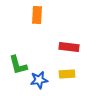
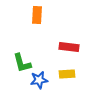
green L-shape: moved 4 px right, 2 px up
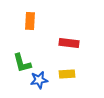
orange rectangle: moved 7 px left, 6 px down
red rectangle: moved 4 px up
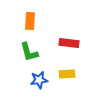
green L-shape: moved 7 px right, 11 px up
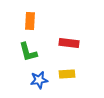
green L-shape: moved 1 px left
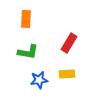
orange rectangle: moved 4 px left, 2 px up
red rectangle: rotated 66 degrees counterclockwise
green L-shape: rotated 65 degrees counterclockwise
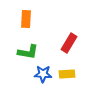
blue star: moved 4 px right, 6 px up; rotated 12 degrees clockwise
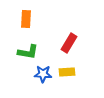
yellow rectangle: moved 2 px up
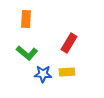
green L-shape: moved 1 px left, 1 px down; rotated 30 degrees clockwise
